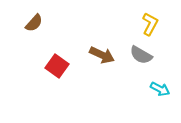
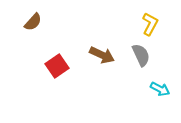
brown semicircle: moved 1 px left, 1 px up
gray semicircle: rotated 145 degrees counterclockwise
red square: rotated 20 degrees clockwise
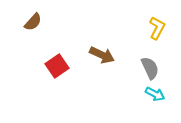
yellow L-shape: moved 7 px right, 4 px down
gray semicircle: moved 9 px right, 13 px down
cyan arrow: moved 5 px left, 5 px down
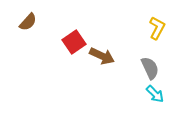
brown semicircle: moved 5 px left
brown arrow: moved 1 px down
red square: moved 17 px right, 24 px up
cyan arrow: rotated 18 degrees clockwise
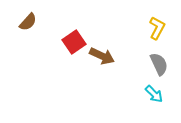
gray semicircle: moved 9 px right, 4 px up
cyan arrow: moved 1 px left
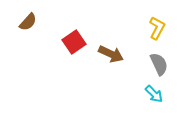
brown arrow: moved 9 px right, 2 px up
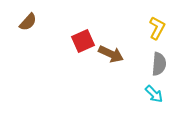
red square: moved 9 px right, 1 px up; rotated 10 degrees clockwise
gray semicircle: rotated 30 degrees clockwise
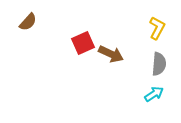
red square: moved 2 px down
cyan arrow: rotated 78 degrees counterclockwise
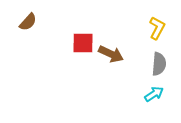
red square: rotated 25 degrees clockwise
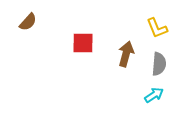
yellow L-shape: rotated 130 degrees clockwise
brown arrow: moved 15 px right; rotated 100 degrees counterclockwise
cyan arrow: moved 1 px down
